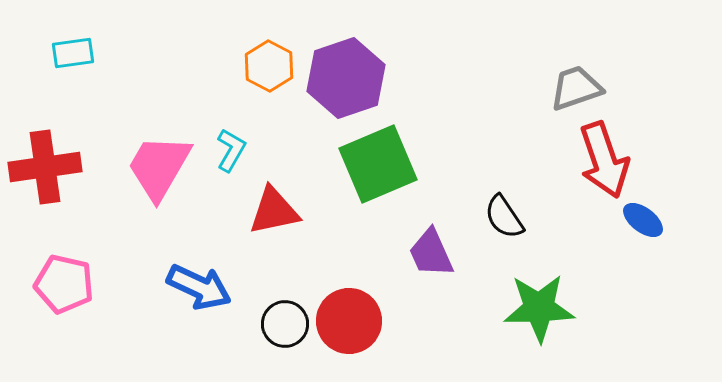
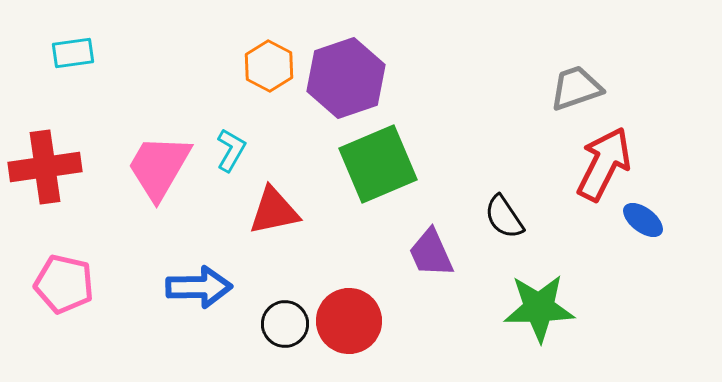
red arrow: moved 4 px down; rotated 134 degrees counterclockwise
blue arrow: rotated 26 degrees counterclockwise
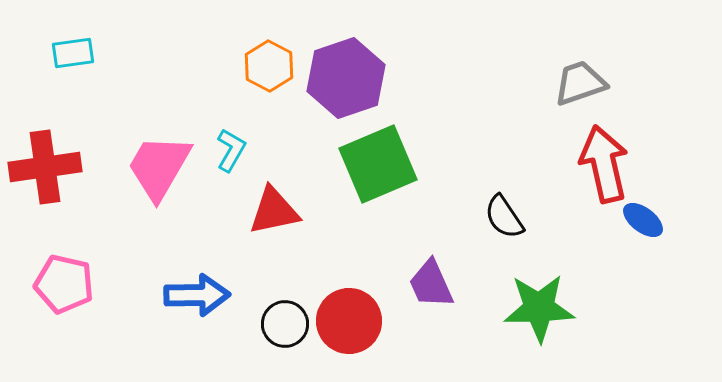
gray trapezoid: moved 4 px right, 5 px up
red arrow: rotated 40 degrees counterclockwise
purple trapezoid: moved 31 px down
blue arrow: moved 2 px left, 8 px down
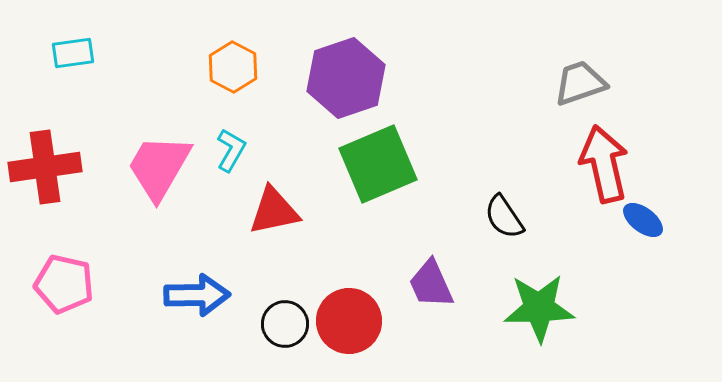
orange hexagon: moved 36 px left, 1 px down
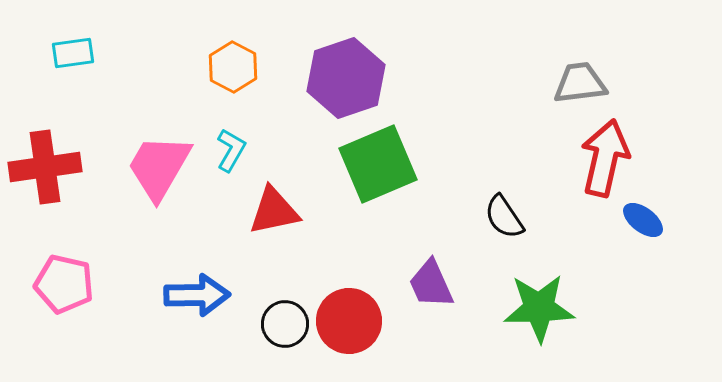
gray trapezoid: rotated 12 degrees clockwise
red arrow: moved 1 px right, 6 px up; rotated 26 degrees clockwise
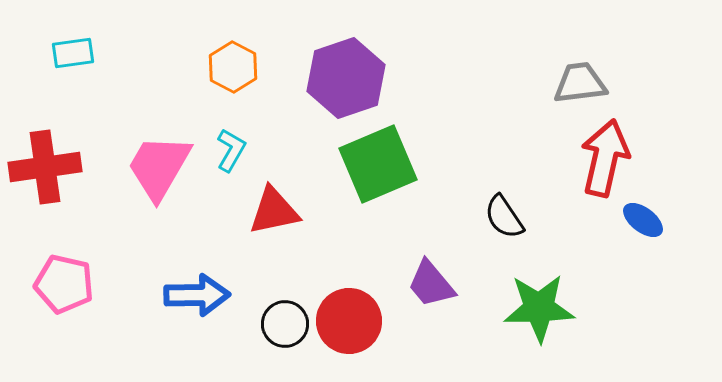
purple trapezoid: rotated 16 degrees counterclockwise
